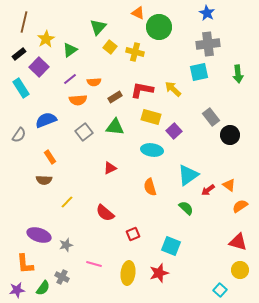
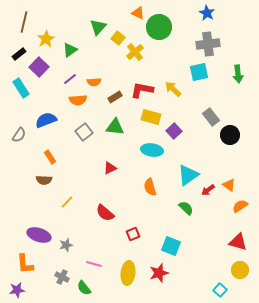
yellow square at (110, 47): moved 8 px right, 9 px up
yellow cross at (135, 52): rotated 36 degrees clockwise
green semicircle at (43, 288): moved 41 px right; rotated 105 degrees clockwise
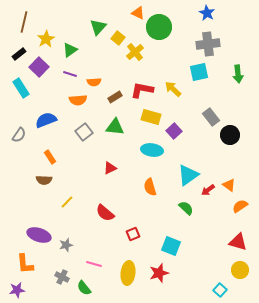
purple line at (70, 79): moved 5 px up; rotated 56 degrees clockwise
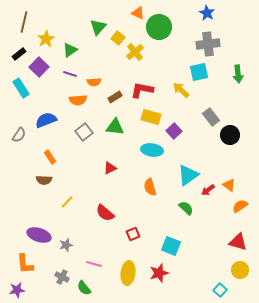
yellow arrow at (173, 89): moved 8 px right, 1 px down
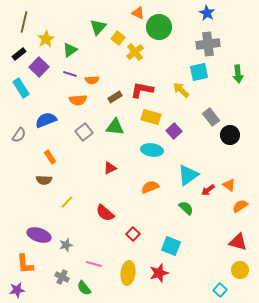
orange semicircle at (94, 82): moved 2 px left, 2 px up
orange semicircle at (150, 187): rotated 84 degrees clockwise
red square at (133, 234): rotated 24 degrees counterclockwise
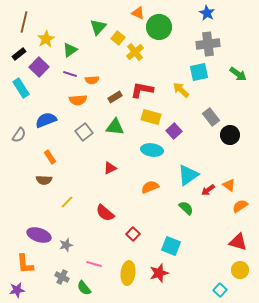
green arrow at (238, 74): rotated 48 degrees counterclockwise
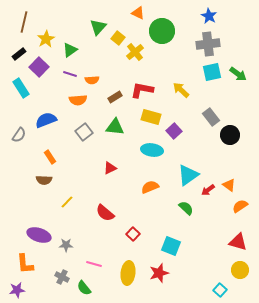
blue star at (207, 13): moved 2 px right, 3 px down
green circle at (159, 27): moved 3 px right, 4 px down
cyan square at (199, 72): moved 13 px right
gray star at (66, 245): rotated 16 degrees clockwise
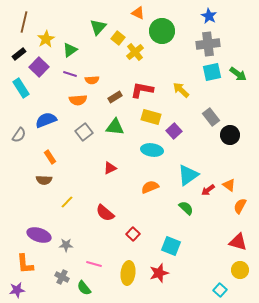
orange semicircle at (240, 206): rotated 28 degrees counterclockwise
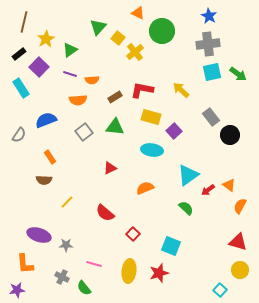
orange semicircle at (150, 187): moved 5 px left, 1 px down
yellow ellipse at (128, 273): moved 1 px right, 2 px up
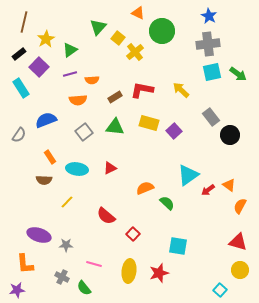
purple line at (70, 74): rotated 32 degrees counterclockwise
yellow rectangle at (151, 117): moved 2 px left, 6 px down
cyan ellipse at (152, 150): moved 75 px left, 19 px down
green semicircle at (186, 208): moved 19 px left, 5 px up
red semicircle at (105, 213): moved 1 px right, 3 px down
cyan square at (171, 246): moved 7 px right; rotated 12 degrees counterclockwise
